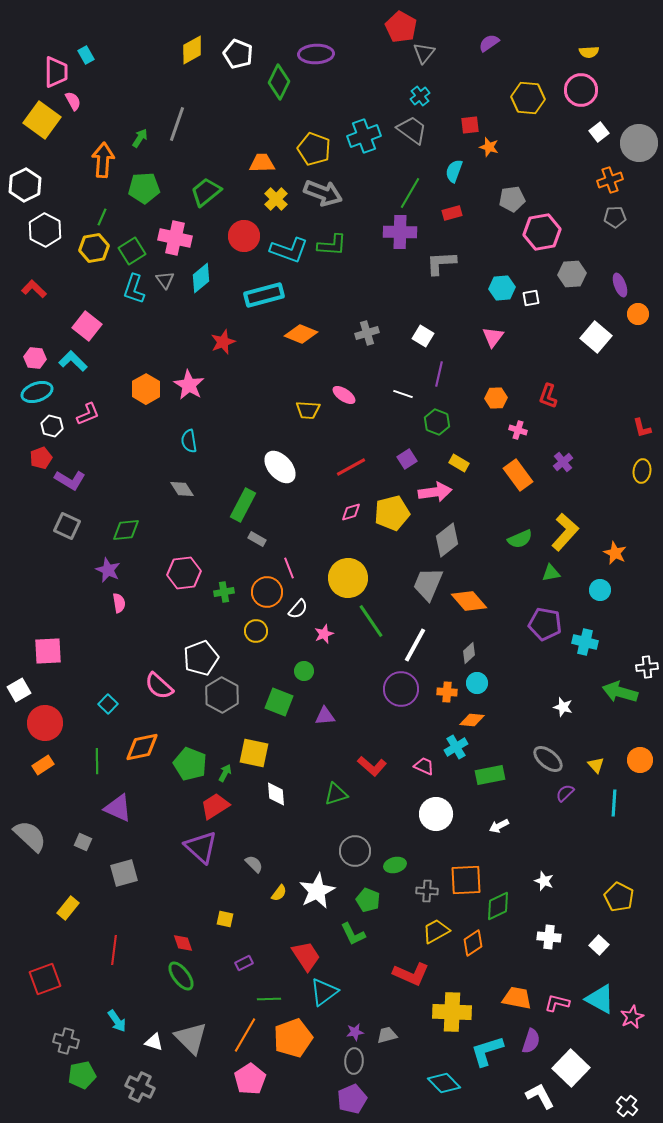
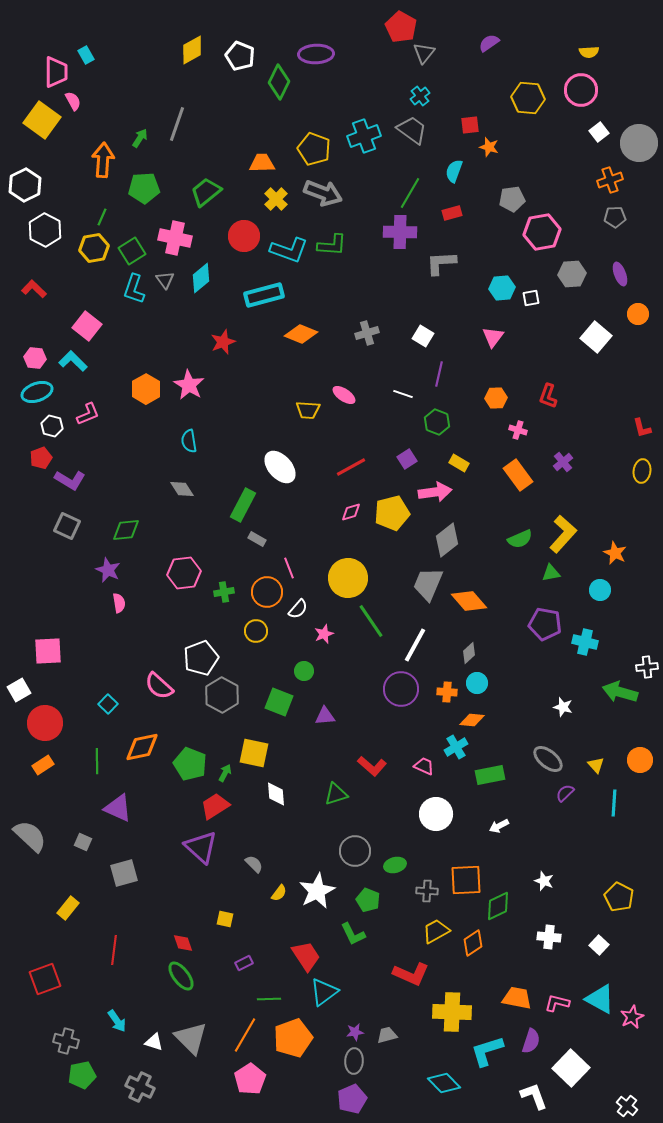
white pentagon at (238, 54): moved 2 px right, 2 px down
purple ellipse at (620, 285): moved 11 px up
yellow L-shape at (565, 532): moved 2 px left, 2 px down
white L-shape at (540, 1096): moved 6 px left; rotated 8 degrees clockwise
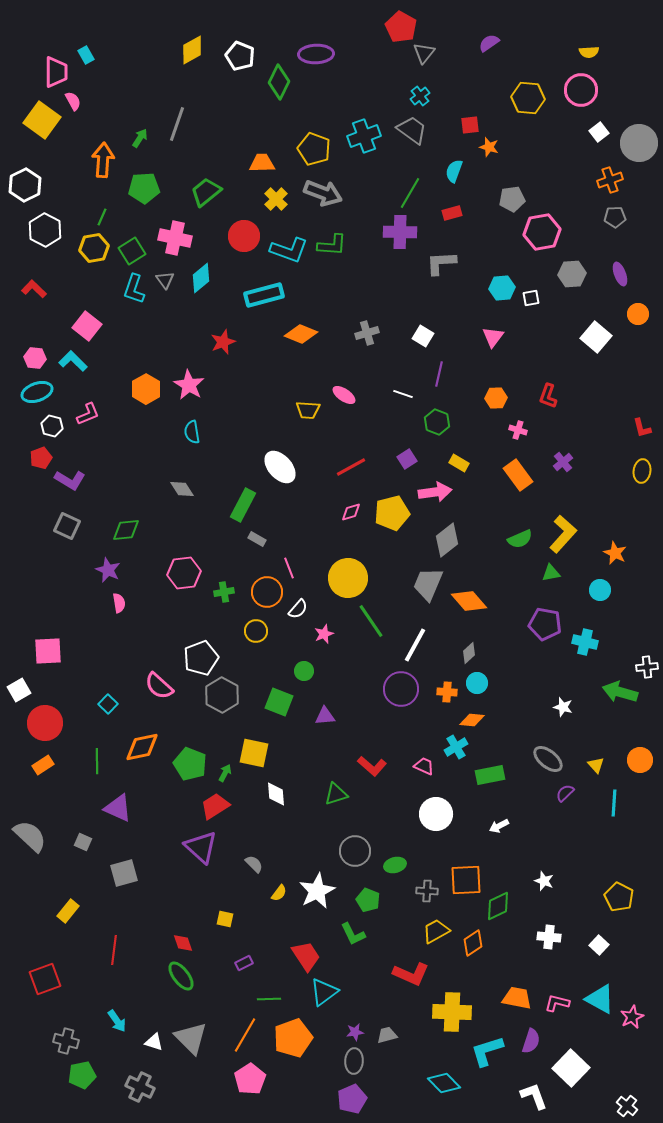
cyan semicircle at (189, 441): moved 3 px right, 9 px up
yellow rectangle at (68, 908): moved 3 px down
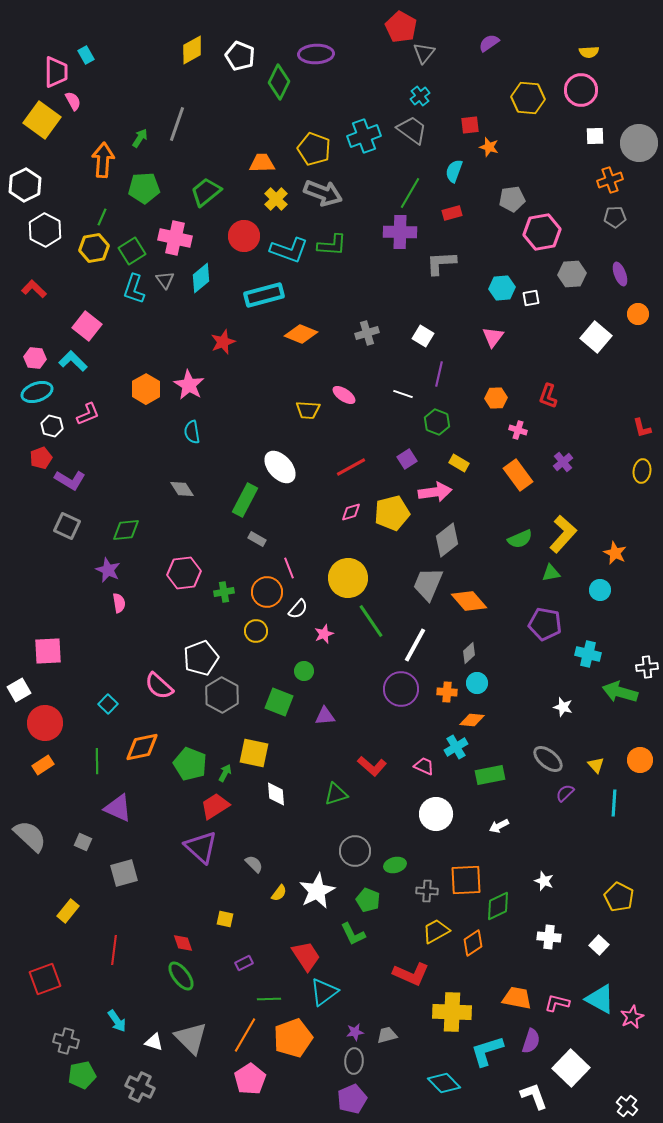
white square at (599, 132): moved 4 px left, 4 px down; rotated 36 degrees clockwise
green rectangle at (243, 505): moved 2 px right, 5 px up
cyan cross at (585, 642): moved 3 px right, 12 px down
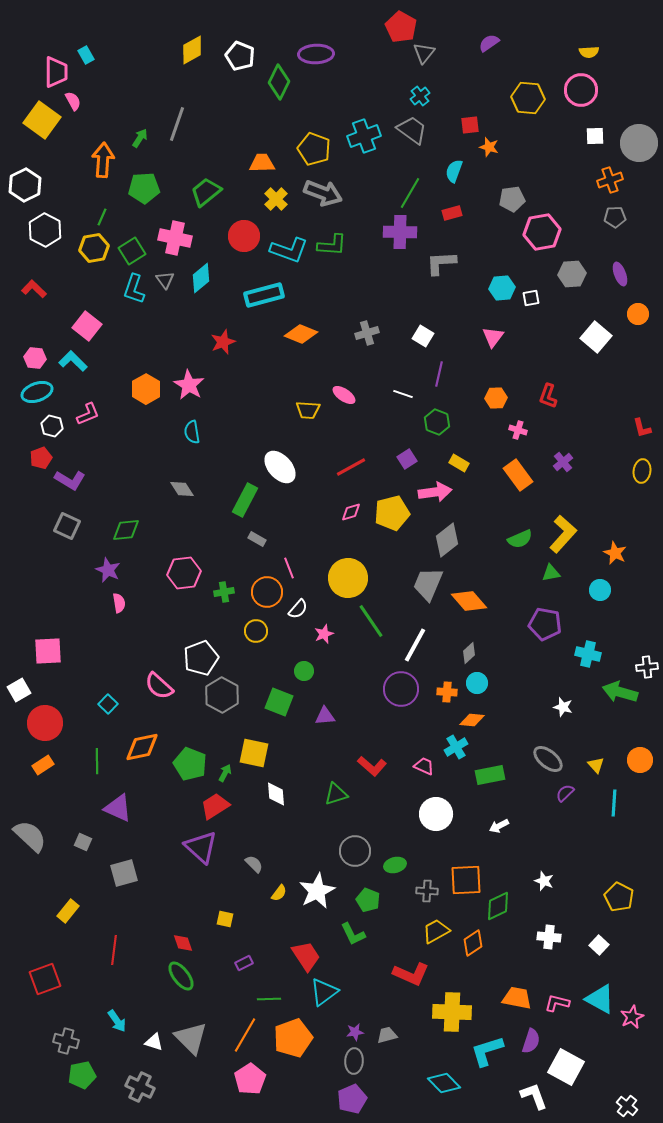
white square at (571, 1068): moved 5 px left, 1 px up; rotated 15 degrees counterclockwise
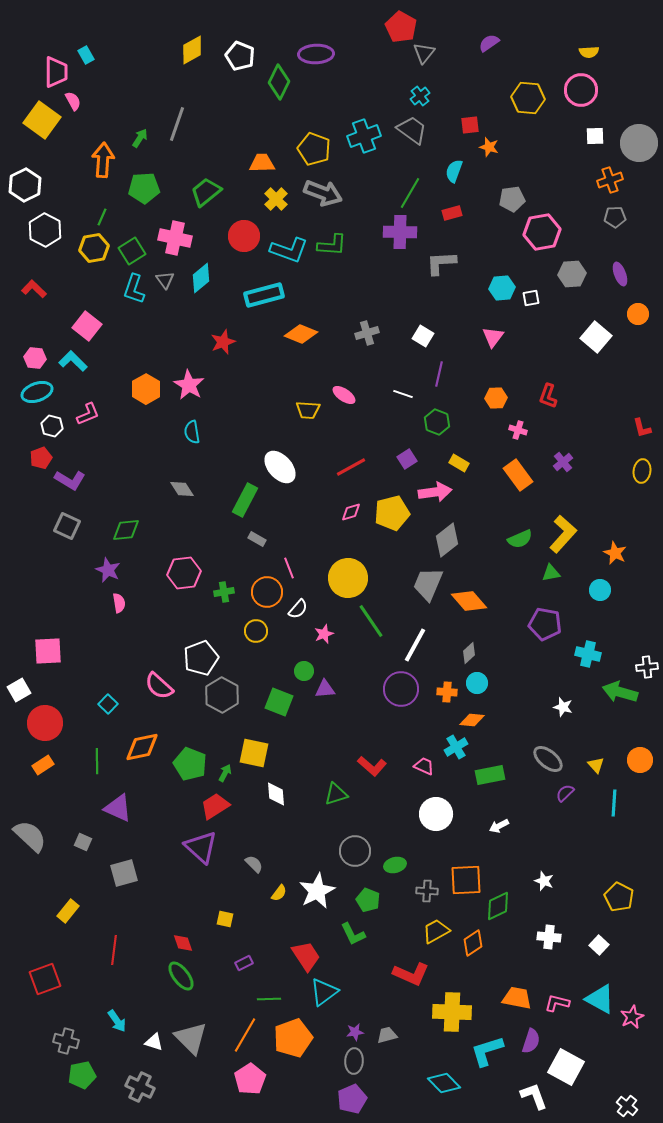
purple triangle at (325, 716): moved 27 px up
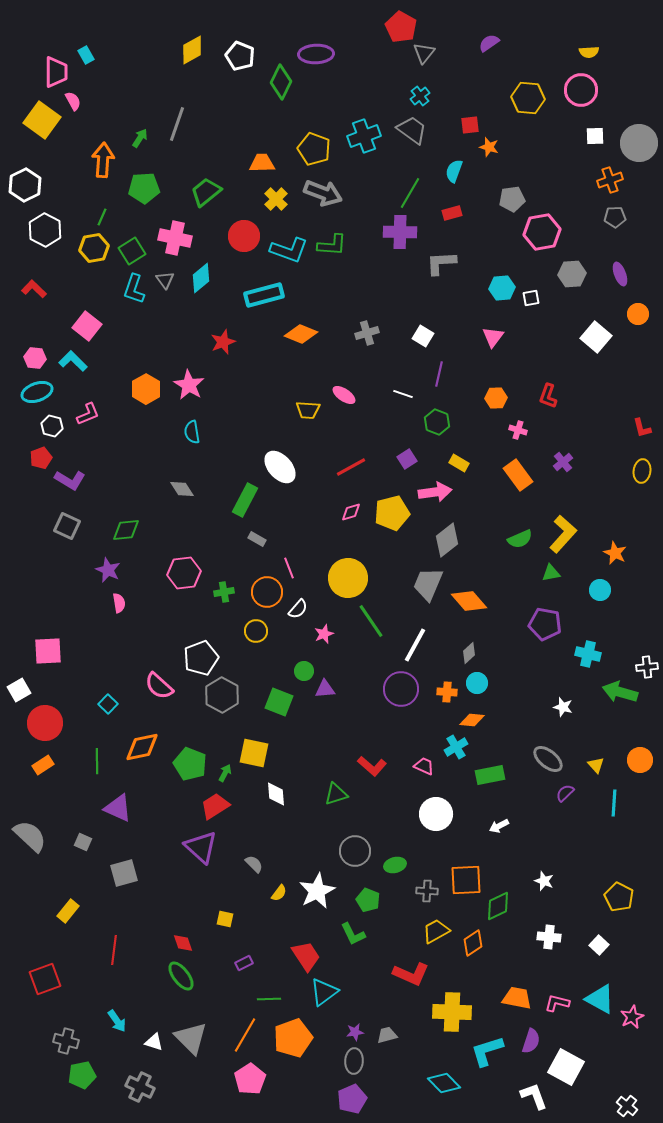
green diamond at (279, 82): moved 2 px right
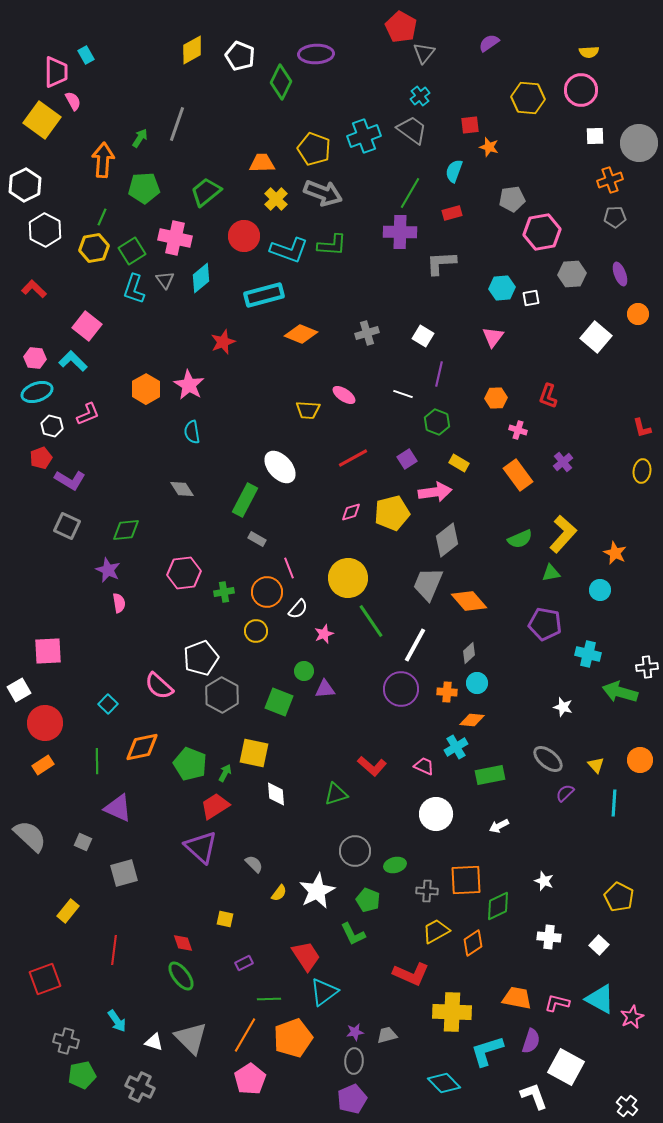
red line at (351, 467): moved 2 px right, 9 px up
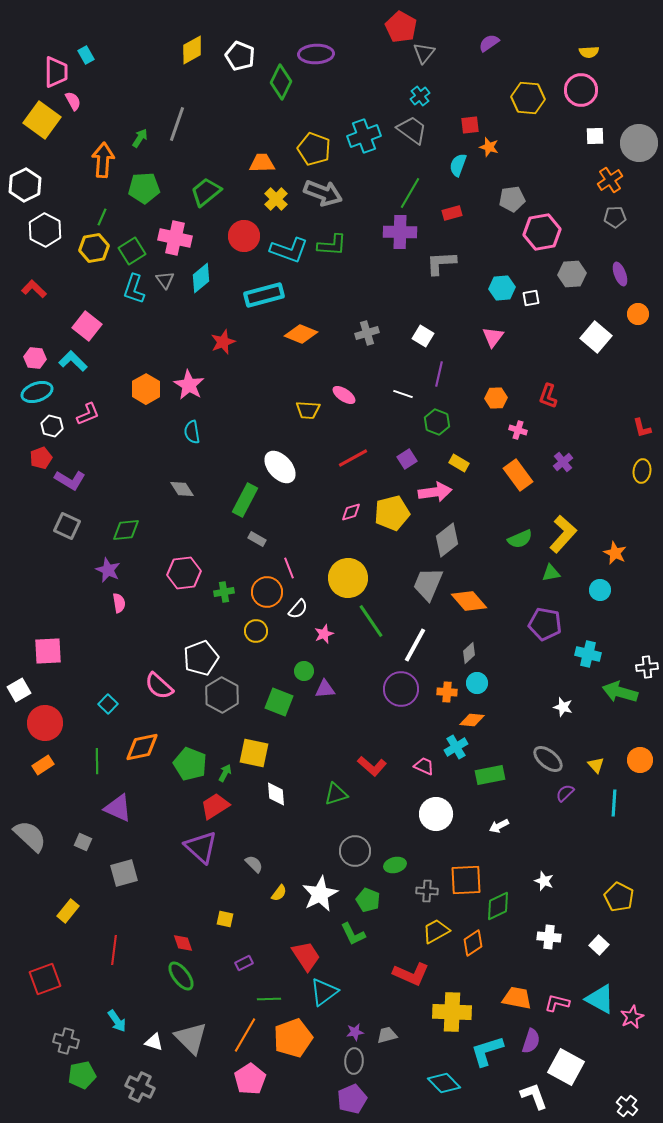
cyan semicircle at (454, 171): moved 4 px right, 6 px up
orange cross at (610, 180): rotated 15 degrees counterclockwise
white star at (317, 891): moved 3 px right, 3 px down
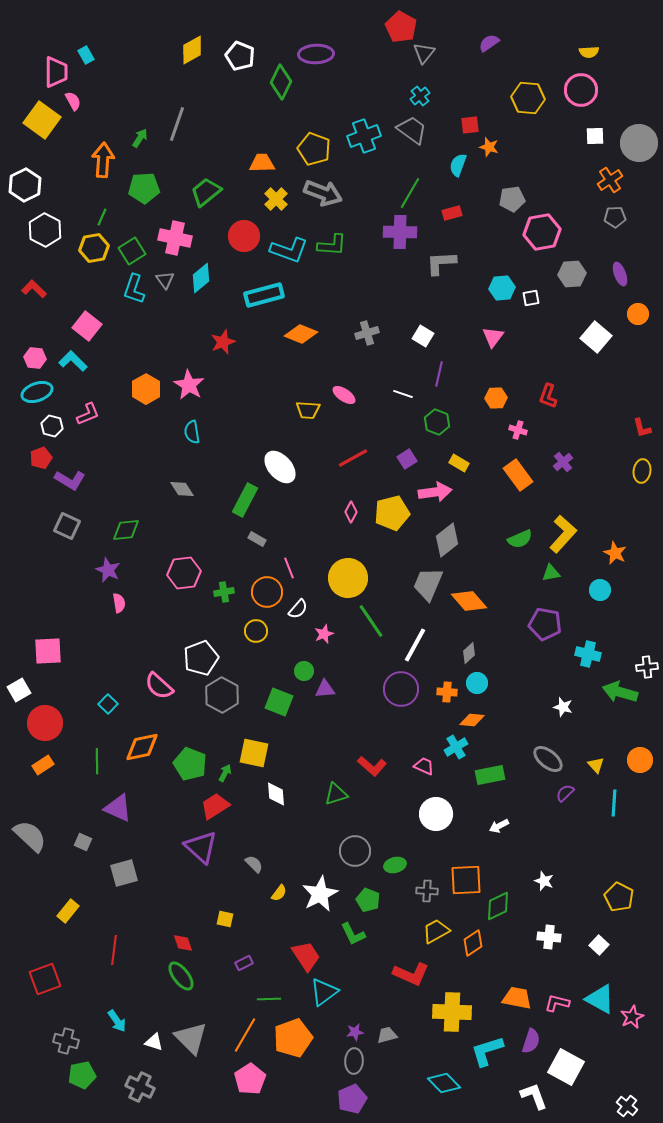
pink diamond at (351, 512): rotated 45 degrees counterclockwise
